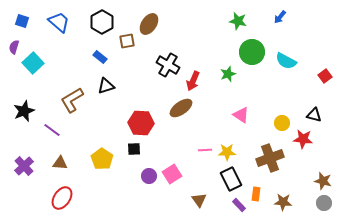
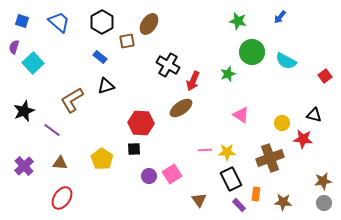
brown star at (323, 181): rotated 24 degrees counterclockwise
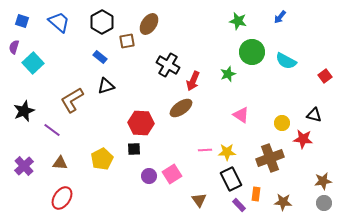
yellow pentagon at (102, 159): rotated 10 degrees clockwise
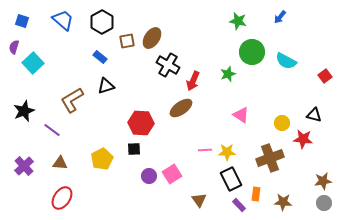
blue trapezoid at (59, 22): moved 4 px right, 2 px up
brown ellipse at (149, 24): moved 3 px right, 14 px down
